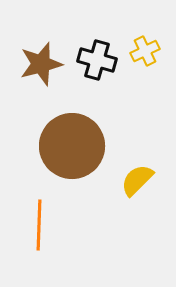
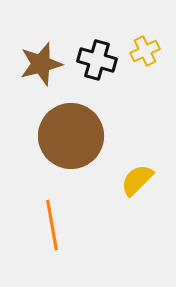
brown circle: moved 1 px left, 10 px up
orange line: moved 13 px right; rotated 12 degrees counterclockwise
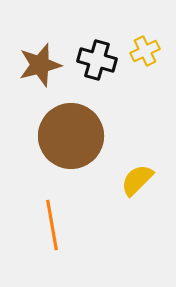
brown star: moved 1 px left, 1 px down
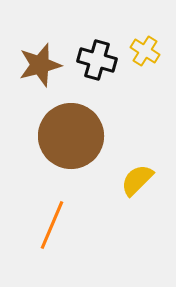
yellow cross: rotated 32 degrees counterclockwise
orange line: rotated 33 degrees clockwise
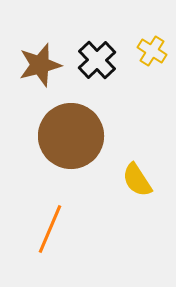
yellow cross: moved 7 px right
black cross: rotated 30 degrees clockwise
yellow semicircle: rotated 78 degrees counterclockwise
orange line: moved 2 px left, 4 px down
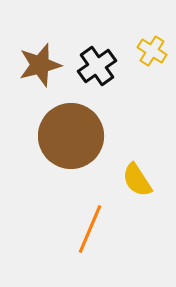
black cross: moved 6 px down; rotated 9 degrees clockwise
orange line: moved 40 px right
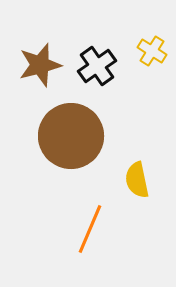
yellow semicircle: rotated 21 degrees clockwise
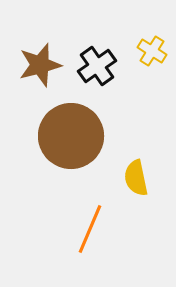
yellow semicircle: moved 1 px left, 2 px up
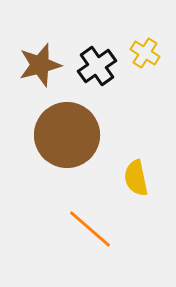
yellow cross: moved 7 px left, 2 px down
brown circle: moved 4 px left, 1 px up
orange line: rotated 72 degrees counterclockwise
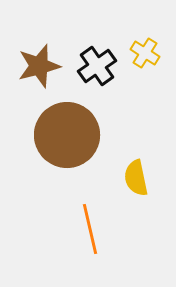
brown star: moved 1 px left, 1 px down
orange line: rotated 36 degrees clockwise
